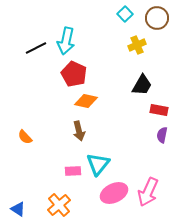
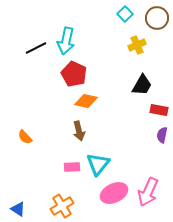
pink rectangle: moved 1 px left, 4 px up
orange cross: moved 3 px right, 1 px down; rotated 10 degrees clockwise
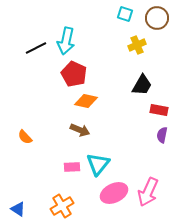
cyan square: rotated 28 degrees counterclockwise
brown arrow: moved 1 px right, 1 px up; rotated 54 degrees counterclockwise
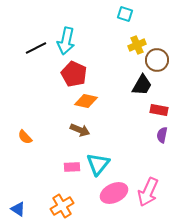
brown circle: moved 42 px down
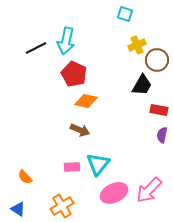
orange semicircle: moved 40 px down
pink arrow: moved 1 px right, 2 px up; rotated 20 degrees clockwise
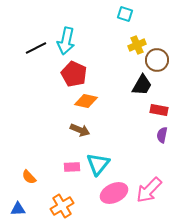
orange semicircle: moved 4 px right
blue triangle: rotated 35 degrees counterclockwise
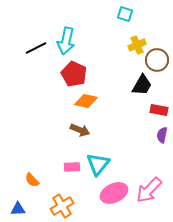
orange semicircle: moved 3 px right, 3 px down
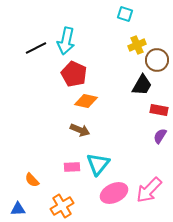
purple semicircle: moved 2 px left, 1 px down; rotated 21 degrees clockwise
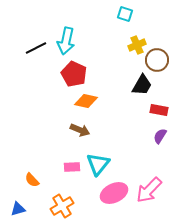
blue triangle: rotated 14 degrees counterclockwise
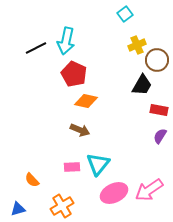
cyan square: rotated 35 degrees clockwise
pink arrow: rotated 12 degrees clockwise
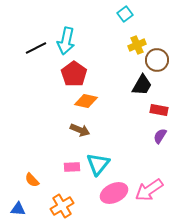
red pentagon: rotated 10 degrees clockwise
blue triangle: rotated 21 degrees clockwise
